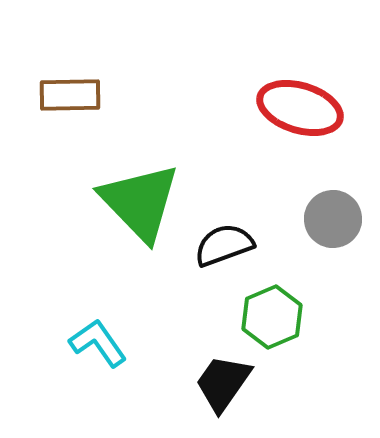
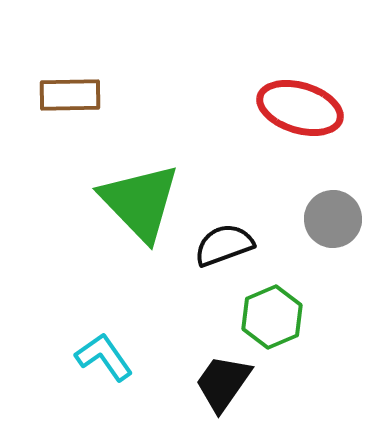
cyan L-shape: moved 6 px right, 14 px down
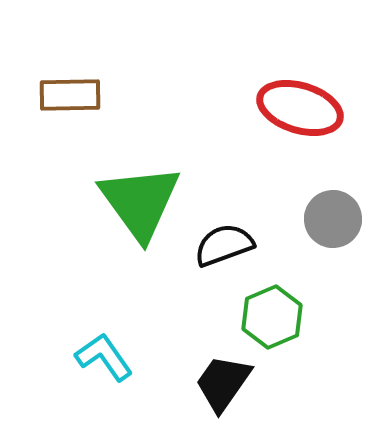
green triangle: rotated 8 degrees clockwise
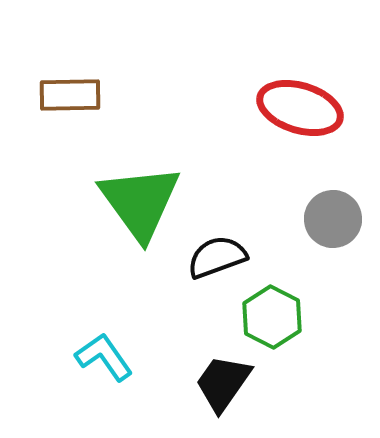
black semicircle: moved 7 px left, 12 px down
green hexagon: rotated 10 degrees counterclockwise
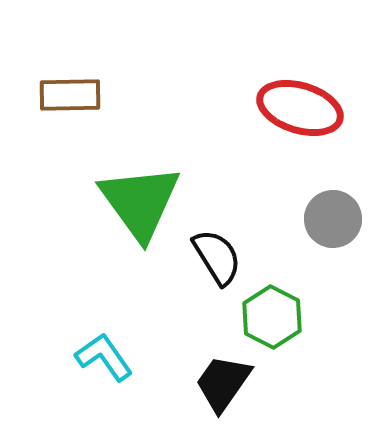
black semicircle: rotated 78 degrees clockwise
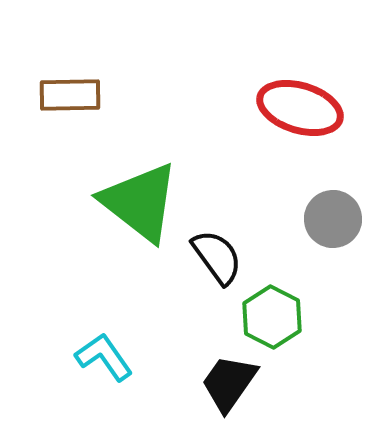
green triangle: rotated 16 degrees counterclockwise
black semicircle: rotated 4 degrees counterclockwise
black trapezoid: moved 6 px right
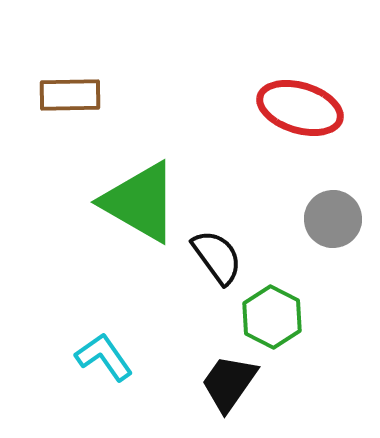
green triangle: rotated 8 degrees counterclockwise
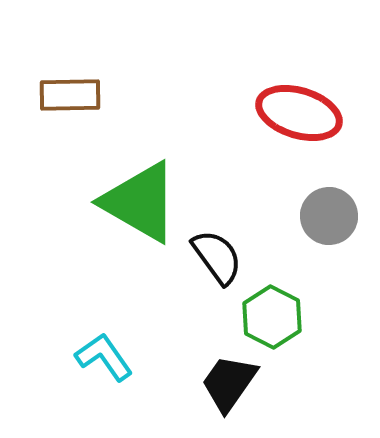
red ellipse: moved 1 px left, 5 px down
gray circle: moved 4 px left, 3 px up
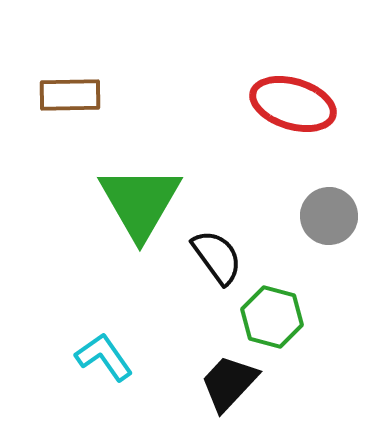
red ellipse: moved 6 px left, 9 px up
green triangle: rotated 30 degrees clockwise
green hexagon: rotated 12 degrees counterclockwise
black trapezoid: rotated 8 degrees clockwise
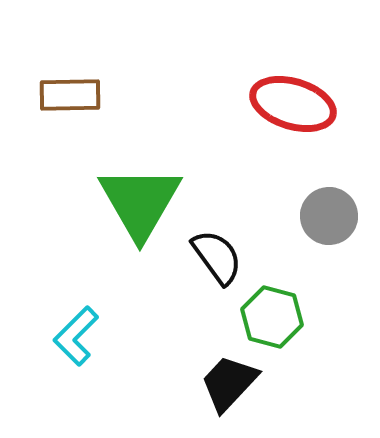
cyan L-shape: moved 28 px left, 21 px up; rotated 100 degrees counterclockwise
